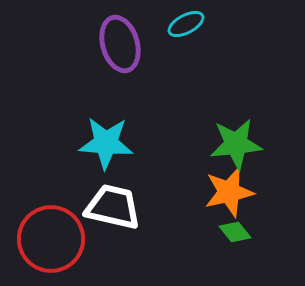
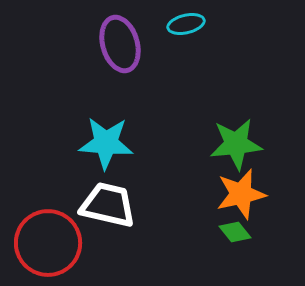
cyan ellipse: rotated 15 degrees clockwise
orange star: moved 12 px right, 2 px down
white trapezoid: moved 5 px left, 2 px up
red circle: moved 3 px left, 4 px down
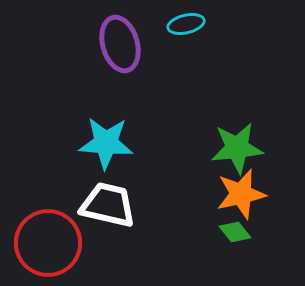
green star: moved 1 px right, 4 px down
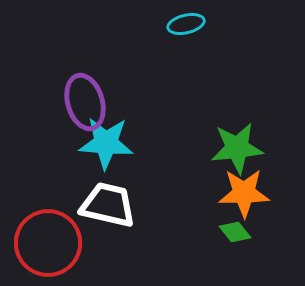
purple ellipse: moved 35 px left, 58 px down
orange star: moved 3 px right, 1 px up; rotated 12 degrees clockwise
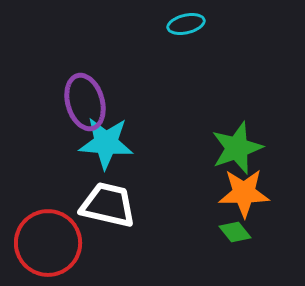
green star: rotated 14 degrees counterclockwise
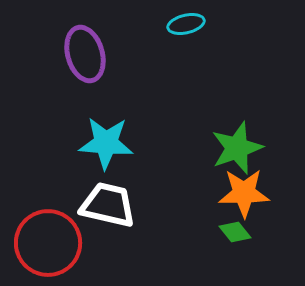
purple ellipse: moved 48 px up
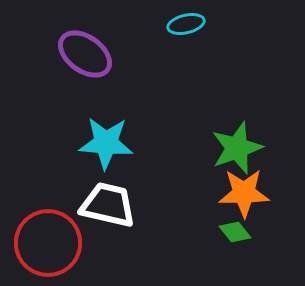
purple ellipse: rotated 38 degrees counterclockwise
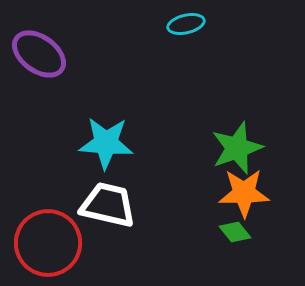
purple ellipse: moved 46 px left
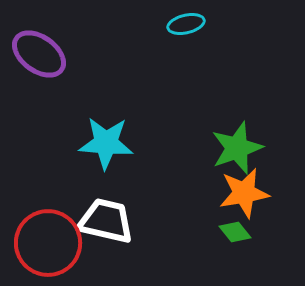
orange star: rotated 9 degrees counterclockwise
white trapezoid: moved 2 px left, 16 px down
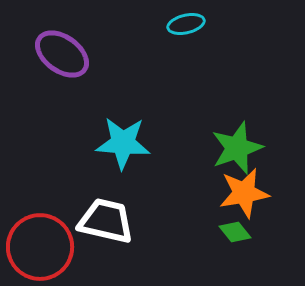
purple ellipse: moved 23 px right
cyan star: moved 17 px right
red circle: moved 8 px left, 4 px down
